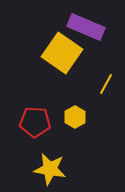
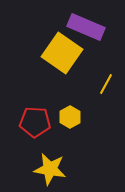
yellow hexagon: moved 5 px left
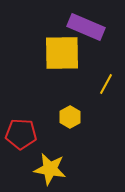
yellow square: rotated 36 degrees counterclockwise
red pentagon: moved 14 px left, 12 px down
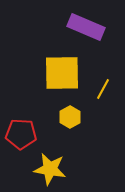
yellow square: moved 20 px down
yellow line: moved 3 px left, 5 px down
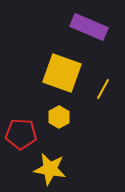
purple rectangle: moved 3 px right
yellow square: rotated 21 degrees clockwise
yellow hexagon: moved 11 px left
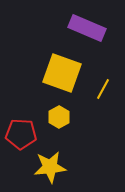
purple rectangle: moved 2 px left, 1 px down
yellow star: moved 2 px up; rotated 16 degrees counterclockwise
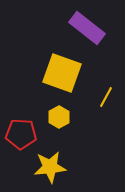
purple rectangle: rotated 15 degrees clockwise
yellow line: moved 3 px right, 8 px down
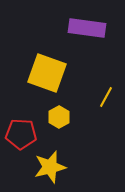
purple rectangle: rotated 30 degrees counterclockwise
yellow square: moved 15 px left
yellow star: rotated 8 degrees counterclockwise
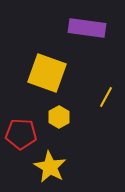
yellow star: rotated 28 degrees counterclockwise
